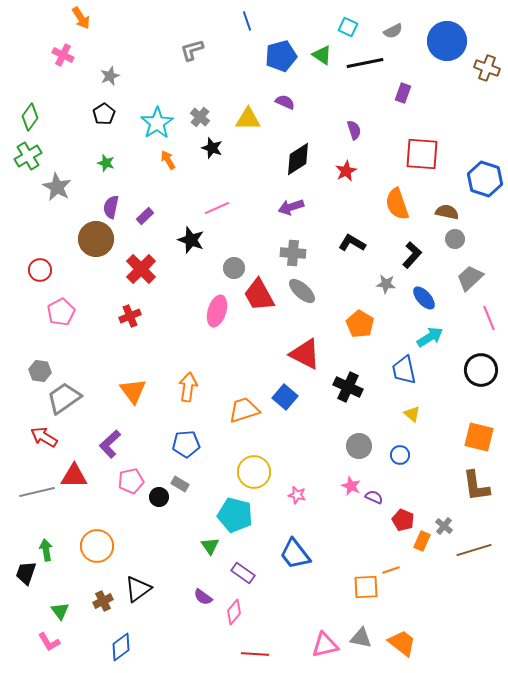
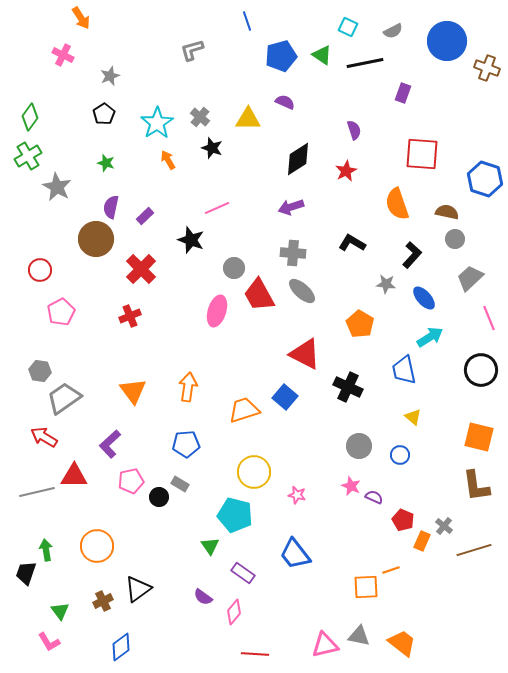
yellow triangle at (412, 414): moved 1 px right, 3 px down
gray triangle at (361, 638): moved 2 px left, 2 px up
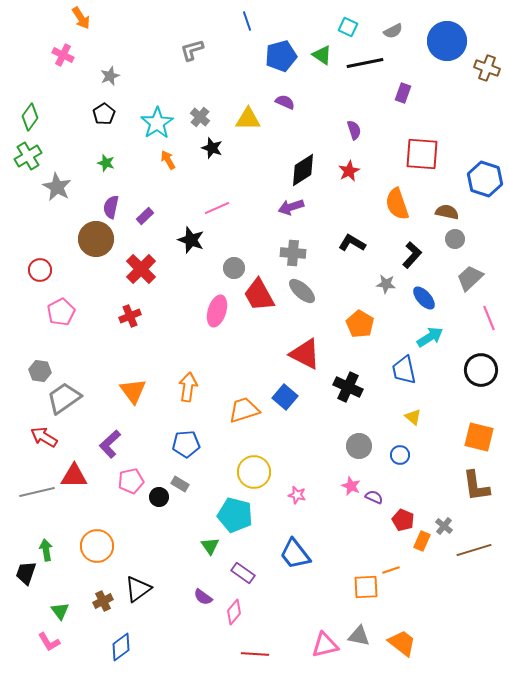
black diamond at (298, 159): moved 5 px right, 11 px down
red star at (346, 171): moved 3 px right
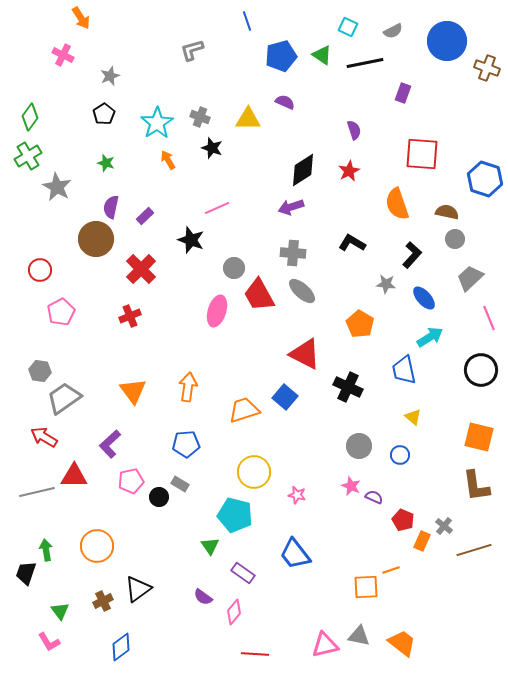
gray cross at (200, 117): rotated 18 degrees counterclockwise
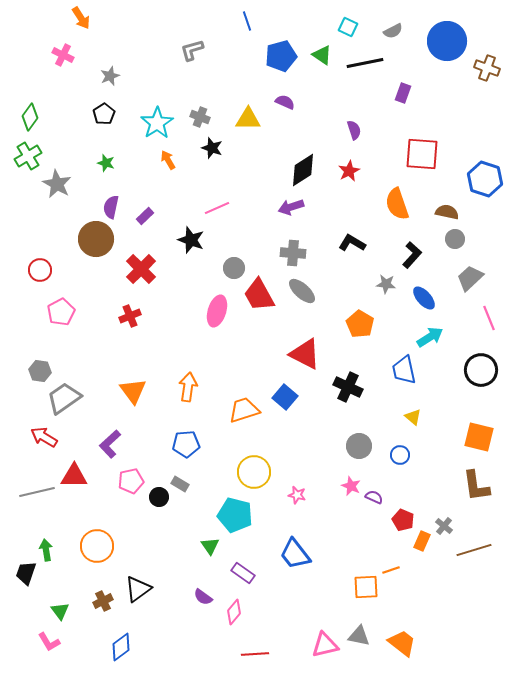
gray star at (57, 187): moved 3 px up
red line at (255, 654): rotated 8 degrees counterclockwise
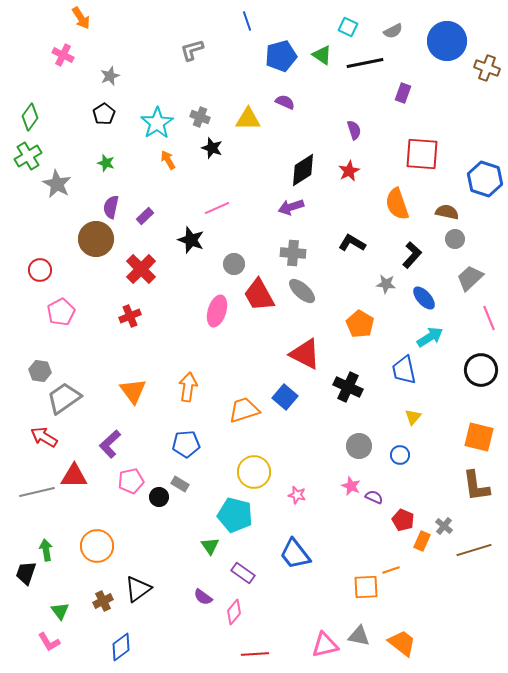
gray circle at (234, 268): moved 4 px up
yellow triangle at (413, 417): rotated 30 degrees clockwise
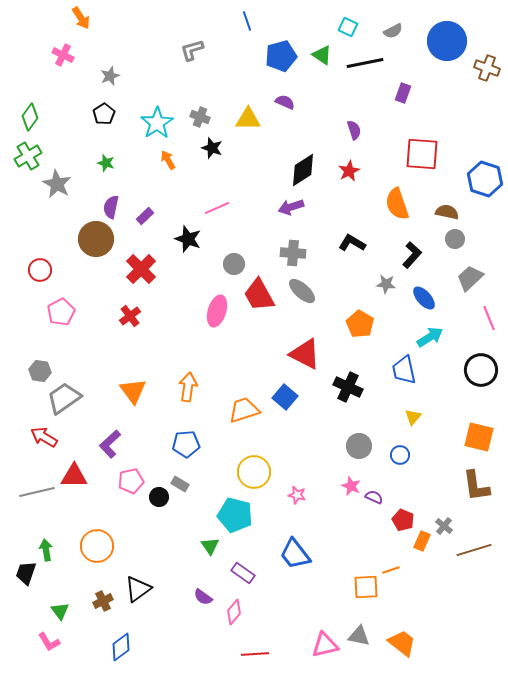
black star at (191, 240): moved 3 px left, 1 px up
red cross at (130, 316): rotated 15 degrees counterclockwise
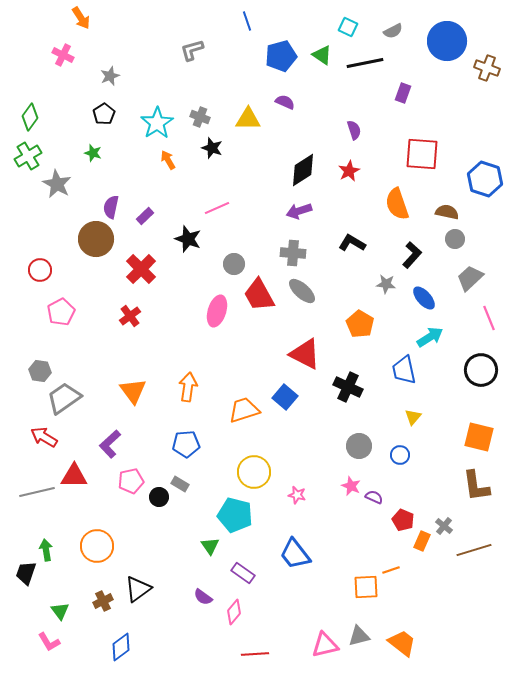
green star at (106, 163): moved 13 px left, 10 px up
purple arrow at (291, 207): moved 8 px right, 4 px down
gray triangle at (359, 636): rotated 25 degrees counterclockwise
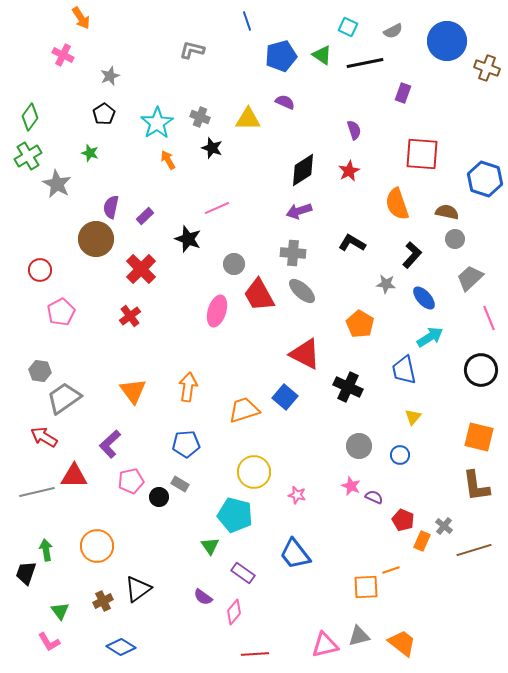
gray L-shape at (192, 50): rotated 30 degrees clockwise
green star at (93, 153): moved 3 px left
blue diamond at (121, 647): rotated 68 degrees clockwise
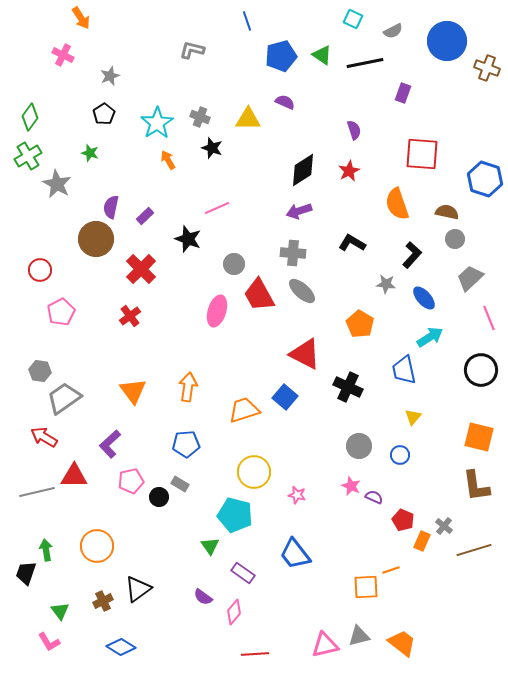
cyan square at (348, 27): moved 5 px right, 8 px up
